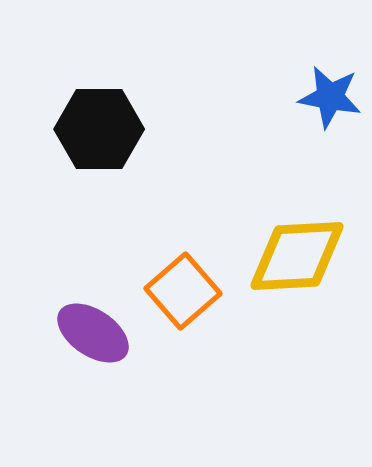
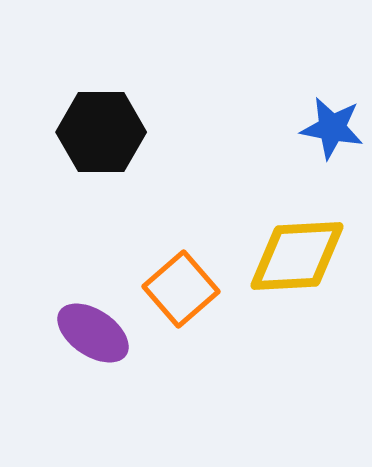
blue star: moved 2 px right, 31 px down
black hexagon: moved 2 px right, 3 px down
orange square: moved 2 px left, 2 px up
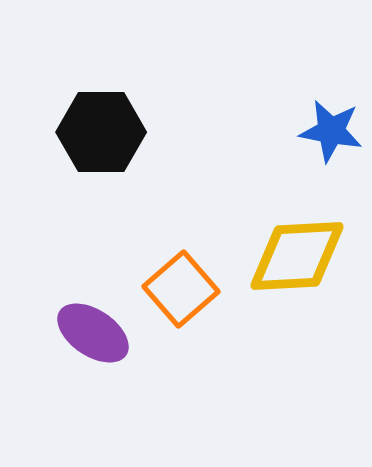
blue star: moved 1 px left, 3 px down
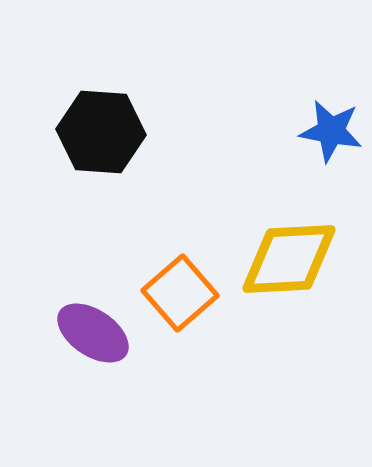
black hexagon: rotated 4 degrees clockwise
yellow diamond: moved 8 px left, 3 px down
orange square: moved 1 px left, 4 px down
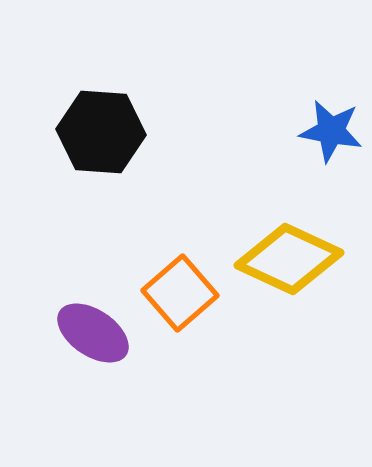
yellow diamond: rotated 28 degrees clockwise
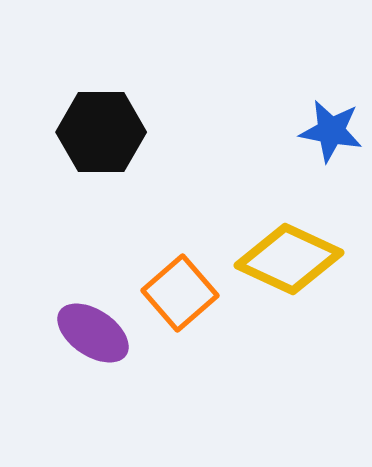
black hexagon: rotated 4 degrees counterclockwise
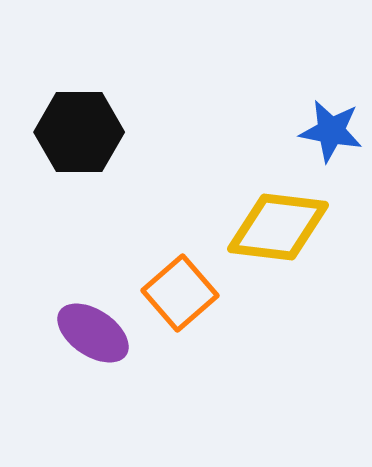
black hexagon: moved 22 px left
yellow diamond: moved 11 px left, 32 px up; rotated 18 degrees counterclockwise
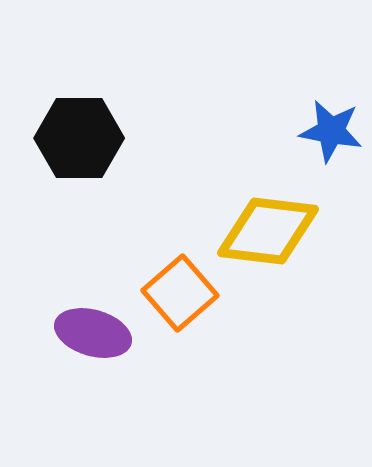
black hexagon: moved 6 px down
yellow diamond: moved 10 px left, 4 px down
purple ellipse: rotated 18 degrees counterclockwise
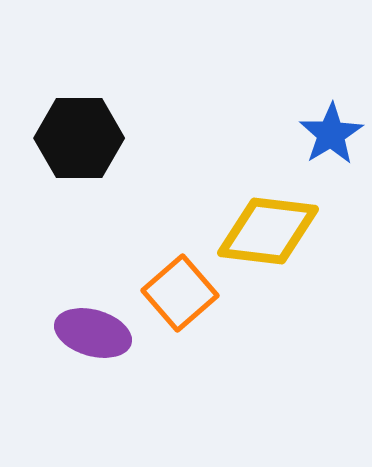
blue star: moved 3 px down; rotated 30 degrees clockwise
